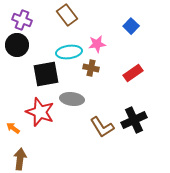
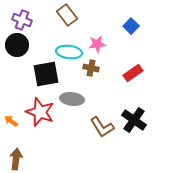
cyan ellipse: rotated 15 degrees clockwise
black cross: rotated 30 degrees counterclockwise
orange arrow: moved 2 px left, 7 px up
brown arrow: moved 4 px left
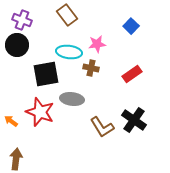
red rectangle: moved 1 px left, 1 px down
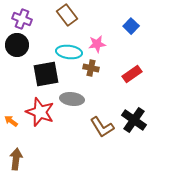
purple cross: moved 1 px up
